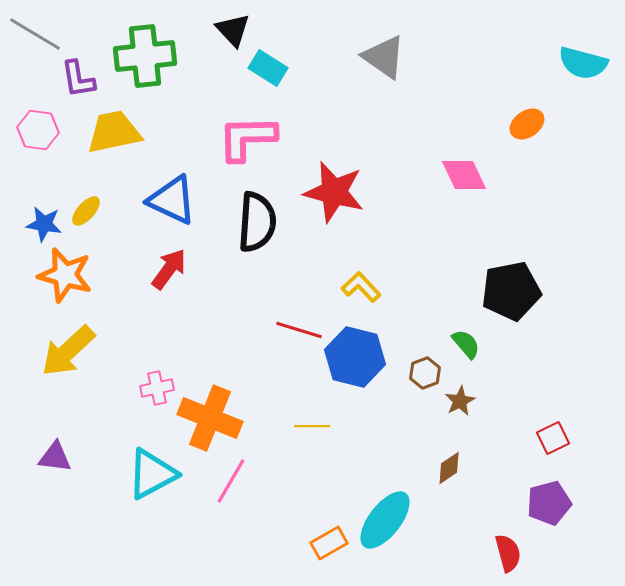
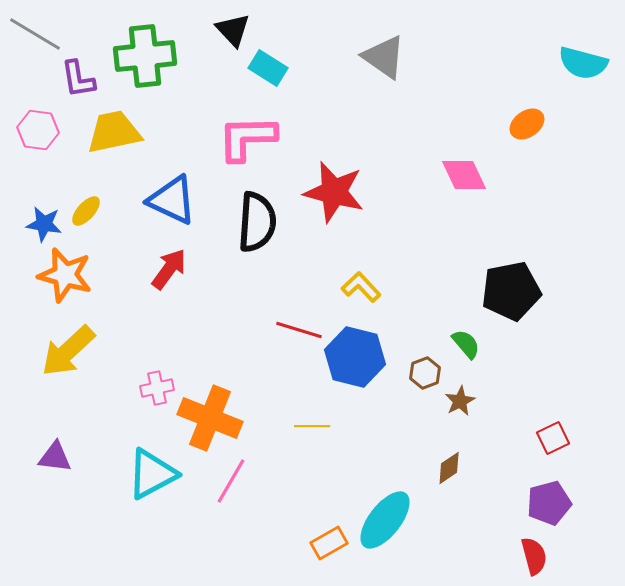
red semicircle: moved 26 px right, 3 px down
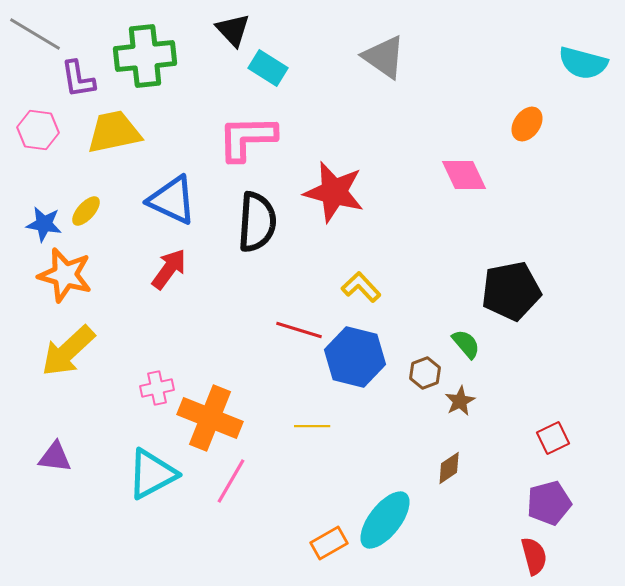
orange ellipse: rotated 20 degrees counterclockwise
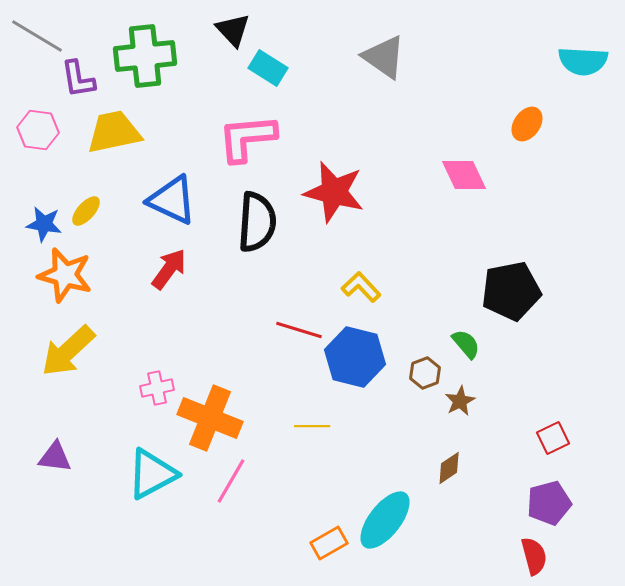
gray line: moved 2 px right, 2 px down
cyan semicircle: moved 2 px up; rotated 12 degrees counterclockwise
pink L-shape: rotated 4 degrees counterclockwise
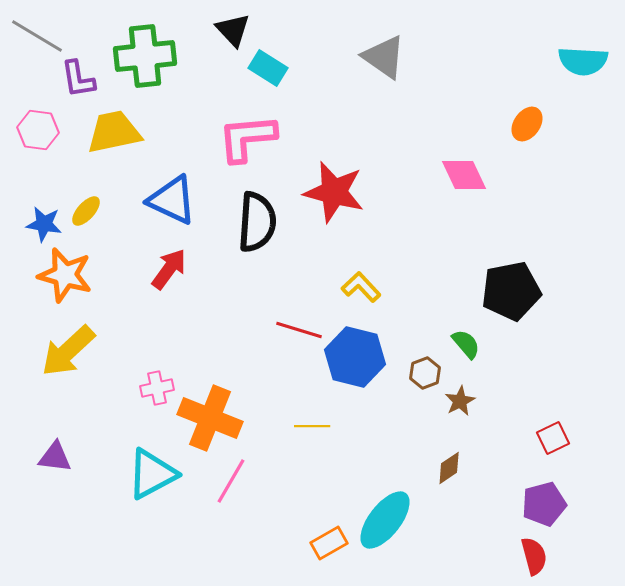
purple pentagon: moved 5 px left, 1 px down
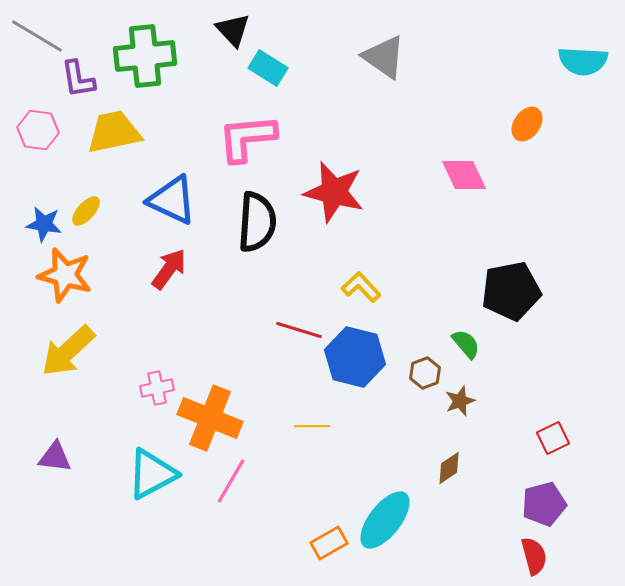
brown star: rotated 8 degrees clockwise
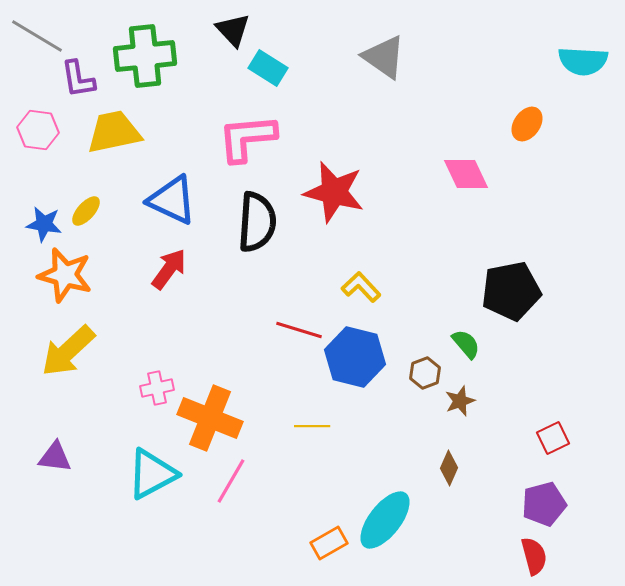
pink diamond: moved 2 px right, 1 px up
brown diamond: rotated 32 degrees counterclockwise
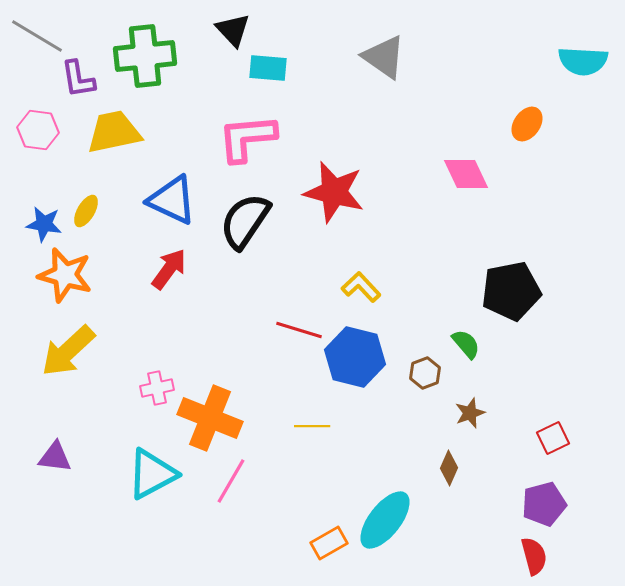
cyan rectangle: rotated 27 degrees counterclockwise
yellow ellipse: rotated 12 degrees counterclockwise
black semicircle: moved 12 px left, 1 px up; rotated 150 degrees counterclockwise
brown star: moved 10 px right, 12 px down
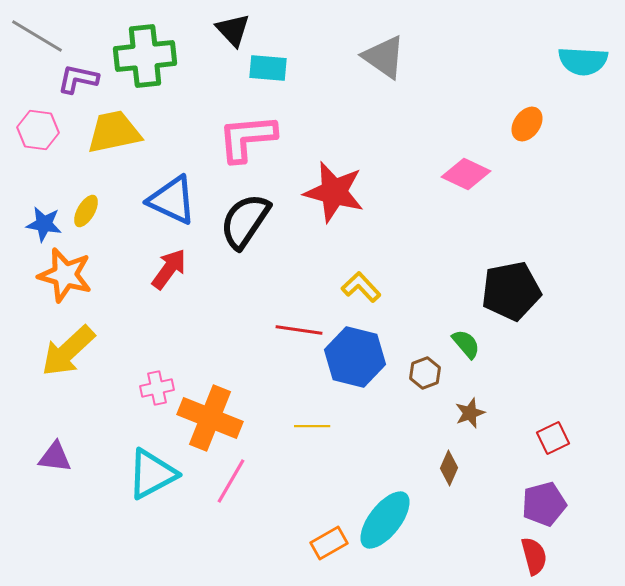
purple L-shape: rotated 111 degrees clockwise
pink diamond: rotated 39 degrees counterclockwise
red line: rotated 9 degrees counterclockwise
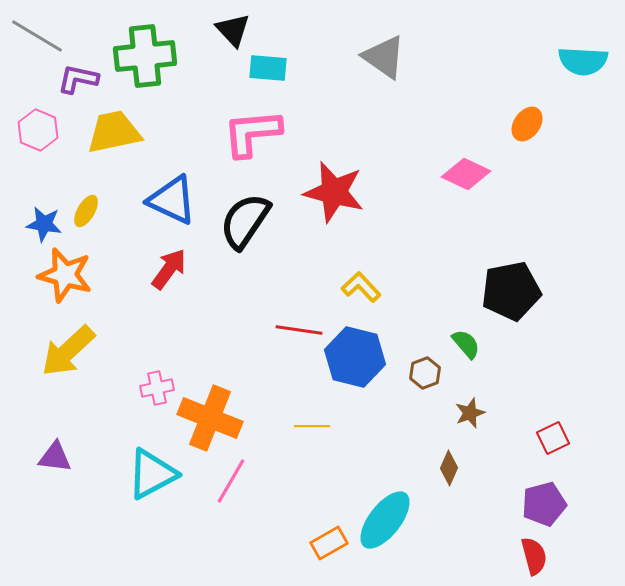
pink hexagon: rotated 15 degrees clockwise
pink L-shape: moved 5 px right, 5 px up
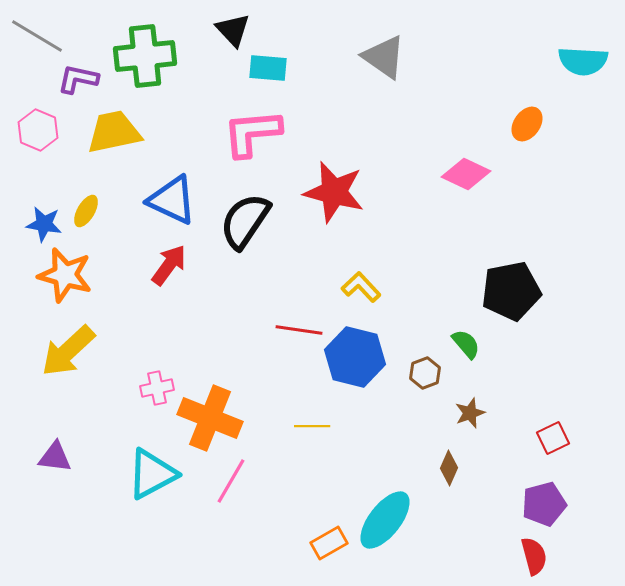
red arrow: moved 4 px up
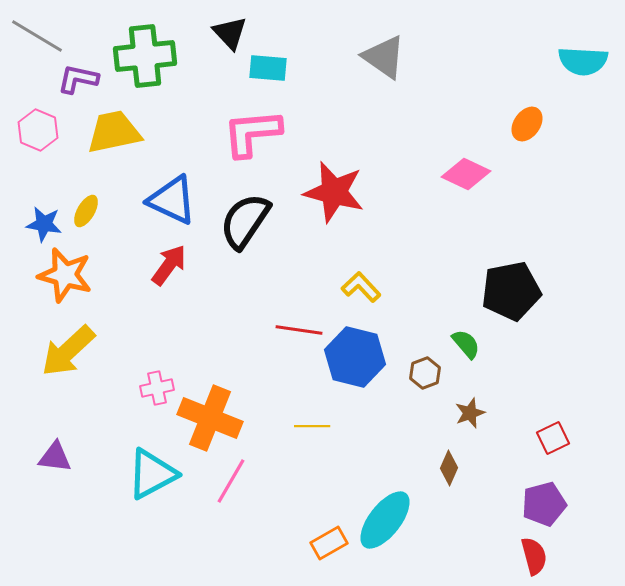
black triangle: moved 3 px left, 3 px down
